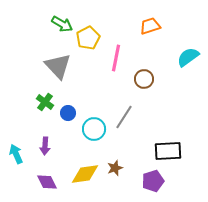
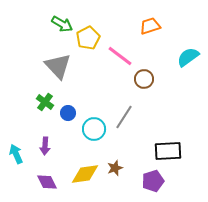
pink line: moved 4 px right, 2 px up; rotated 64 degrees counterclockwise
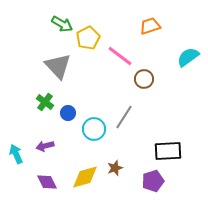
purple arrow: rotated 72 degrees clockwise
yellow diamond: moved 3 px down; rotated 8 degrees counterclockwise
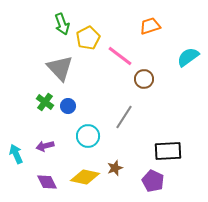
green arrow: rotated 40 degrees clockwise
gray triangle: moved 2 px right, 2 px down
blue circle: moved 7 px up
cyan circle: moved 6 px left, 7 px down
yellow diamond: rotated 28 degrees clockwise
purple pentagon: rotated 30 degrees counterclockwise
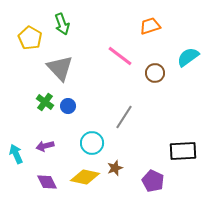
yellow pentagon: moved 58 px left; rotated 15 degrees counterclockwise
brown circle: moved 11 px right, 6 px up
cyan circle: moved 4 px right, 7 px down
black rectangle: moved 15 px right
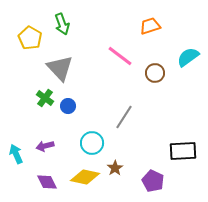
green cross: moved 4 px up
brown star: rotated 14 degrees counterclockwise
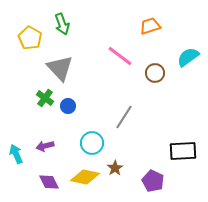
purple diamond: moved 2 px right
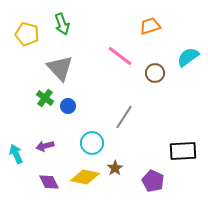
yellow pentagon: moved 3 px left, 4 px up; rotated 15 degrees counterclockwise
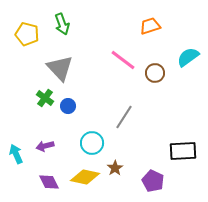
pink line: moved 3 px right, 4 px down
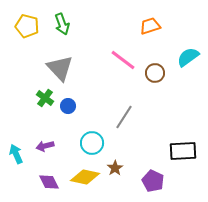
yellow pentagon: moved 8 px up
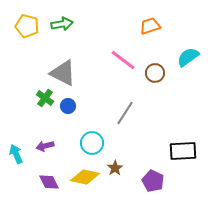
green arrow: rotated 80 degrees counterclockwise
gray triangle: moved 3 px right, 5 px down; rotated 20 degrees counterclockwise
gray line: moved 1 px right, 4 px up
